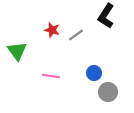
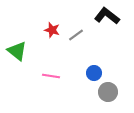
black L-shape: moved 1 px right; rotated 95 degrees clockwise
green triangle: rotated 15 degrees counterclockwise
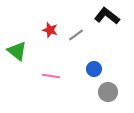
red star: moved 2 px left
blue circle: moved 4 px up
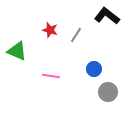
gray line: rotated 21 degrees counterclockwise
green triangle: rotated 15 degrees counterclockwise
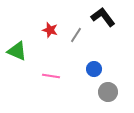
black L-shape: moved 4 px left, 1 px down; rotated 15 degrees clockwise
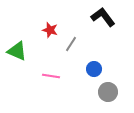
gray line: moved 5 px left, 9 px down
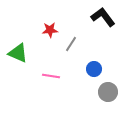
red star: rotated 21 degrees counterclockwise
green triangle: moved 1 px right, 2 px down
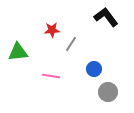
black L-shape: moved 3 px right
red star: moved 2 px right
green triangle: moved 1 px up; rotated 30 degrees counterclockwise
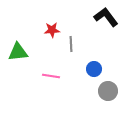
gray line: rotated 35 degrees counterclockwise
gray circle: moved 1 px up
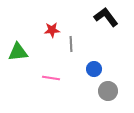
pink line: moved 2 px down
